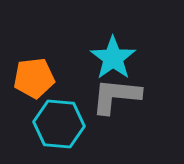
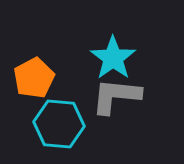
orange pentagon: rotated 21 degrees counterclockwise
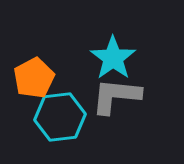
cyan hexagon: moved 1 px right, 7 px up; rotated 12 degrees counterclockwise
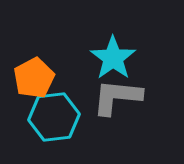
gray L-shape: moved 1 px right, 1 px down
cyan hexagon: moved 6 px left
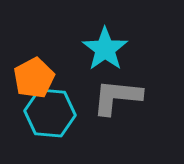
cyan star: moved 8 px left, 9 px up
cyan hexagon: moved 4 px left, 4 px up; rotated 12 degrees clockwise
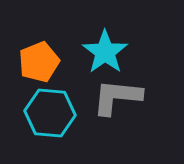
cyan star: moved 3 px down
orange pentagon: moved 5 px right, 16 px up; rotated 6 degrees clockwise
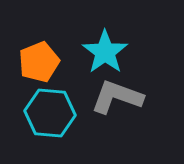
gray L-shape: rotated 14 degrees clockwise
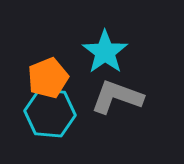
orange pentagon: moved 9 px right, 16 px down
